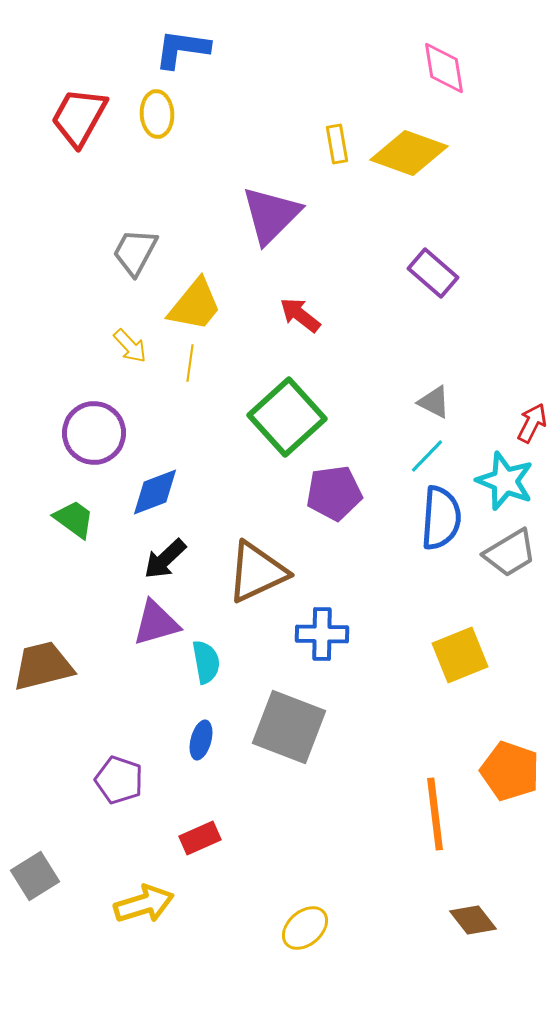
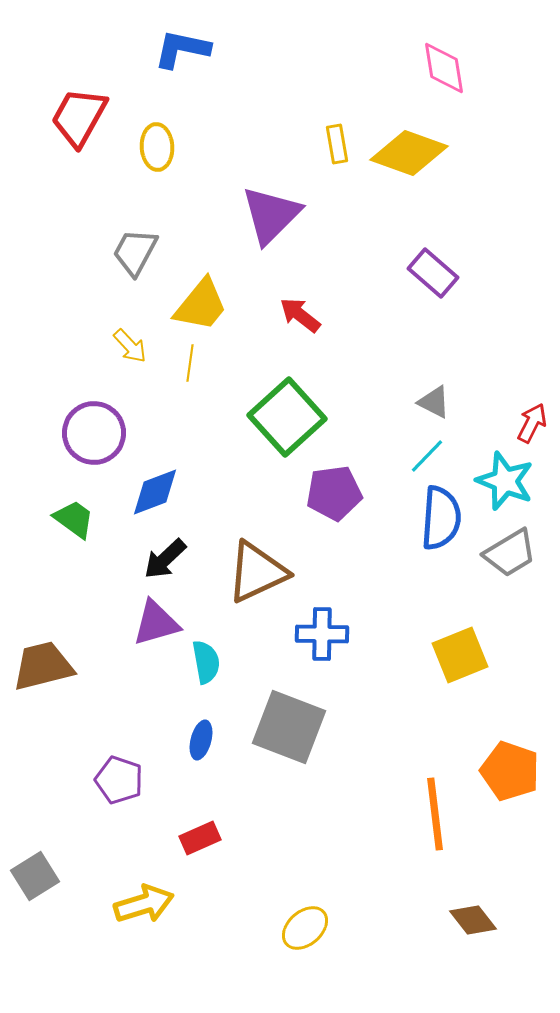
blue L-shape at (182, 49): rotated 4 degrees clockwise
yellow ellipse at (157, 114): moved 33 px down
yellow trapezoid at (195, 305): moved 6 px right
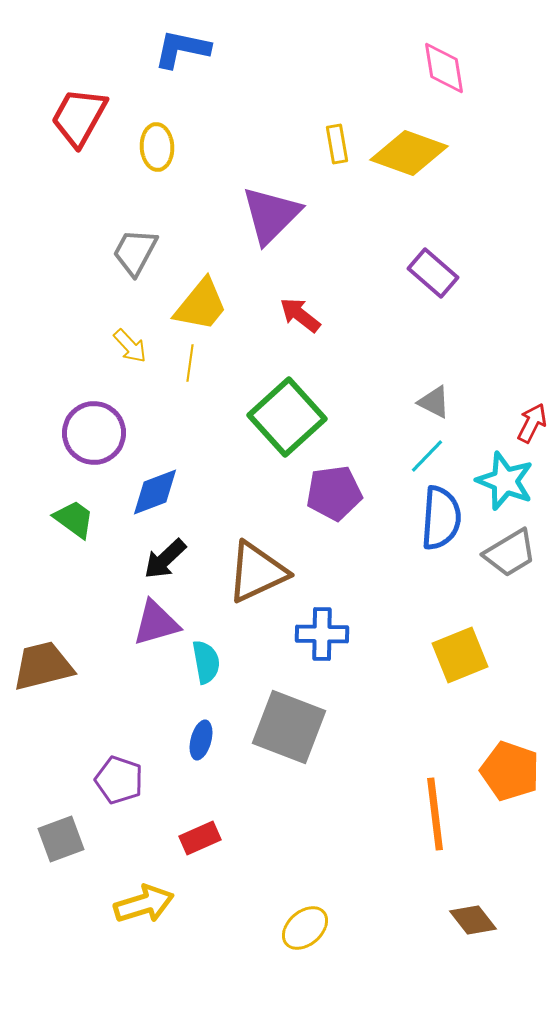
gray square at (35, 876): moved 26 px right, 37 px up; rotated 12 degrees clockwise
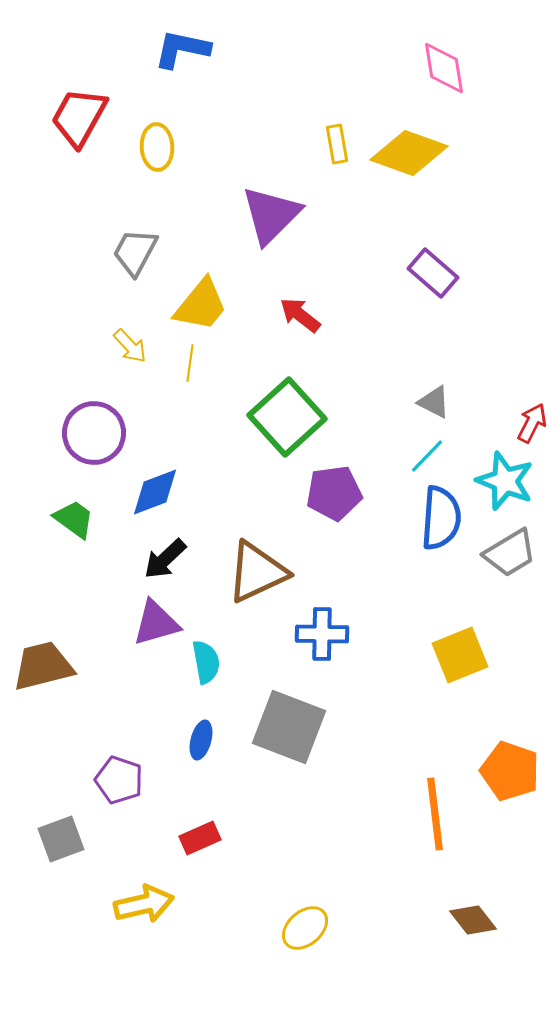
yellow arrow at (144, 904): rotated 4 degrees clockwise
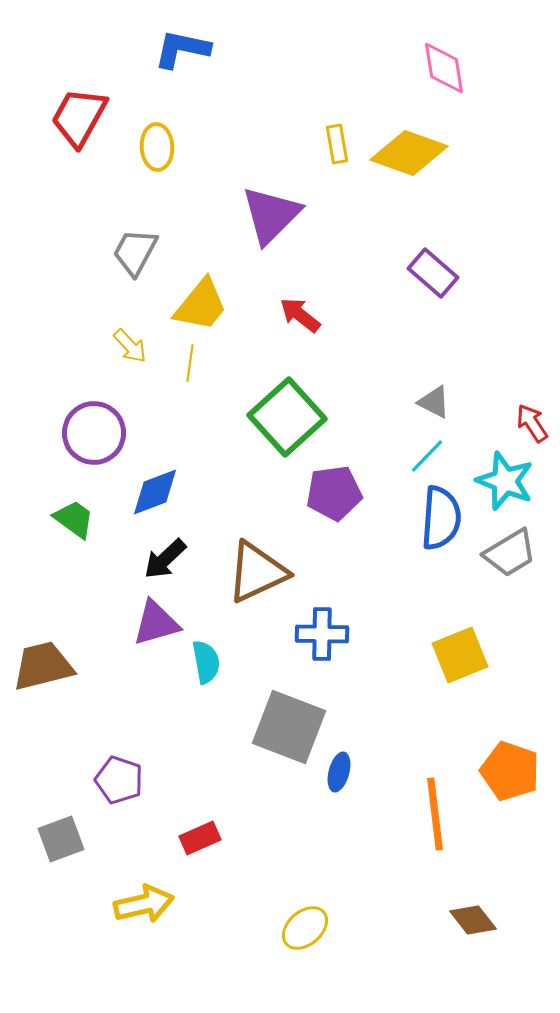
red arrow at (532, 423): rotated 60 degrees counterclockwise
blue ellipse at (201, 740): moved 138 px right, 32 px down
